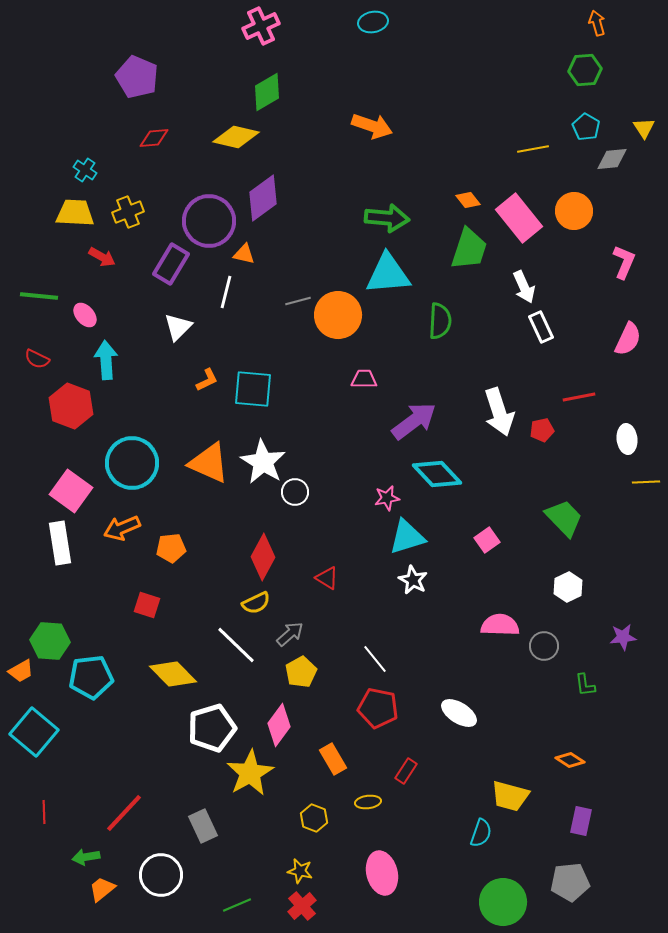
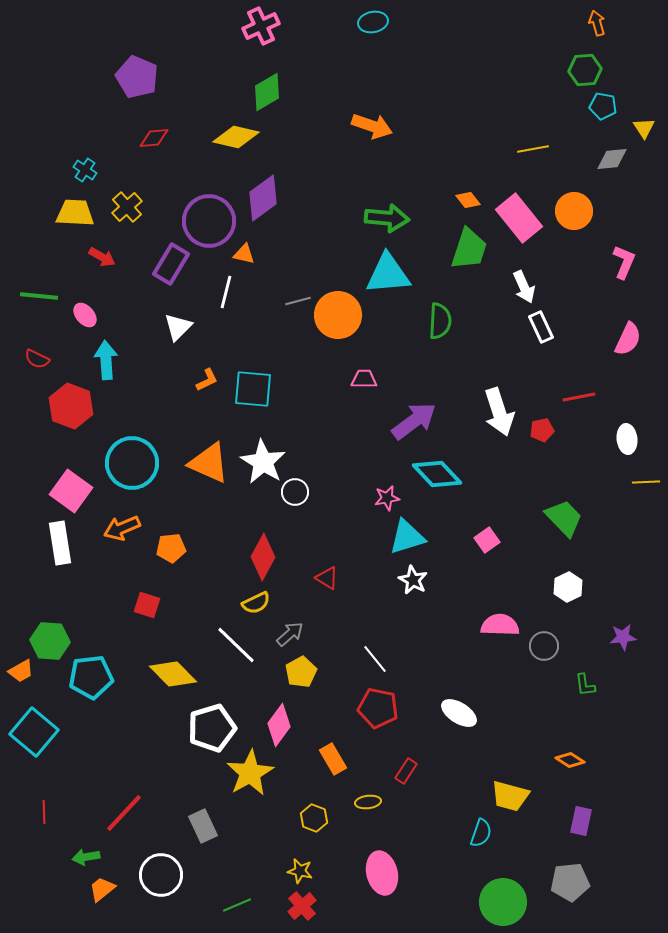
cyan pentagon at (586, 127): moved 17 px right, 21 px up; rotated 20 degrees counterclockwise
yellow cross at (128, 212): moved 1 px left, 5 px up; rotated 20 degrees counterclockwise
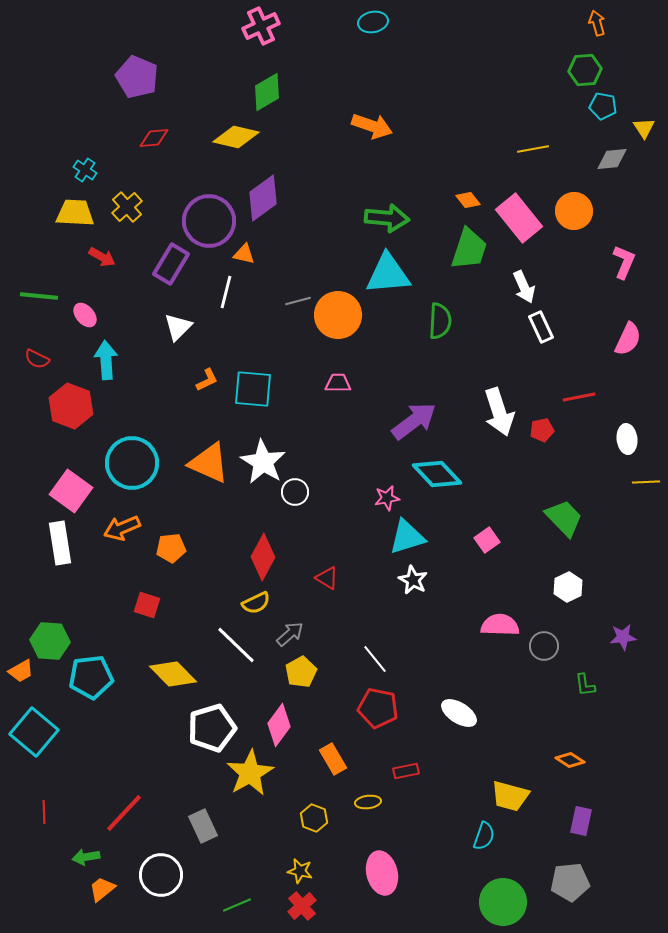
pink trapezoid at (364, 379): moved 26 px left, 4 px down
red rectangle at (406, 771): rotated 45 degrees clockwise
cyan semicircle at (481, 833): moved 3 px right, 3 px down
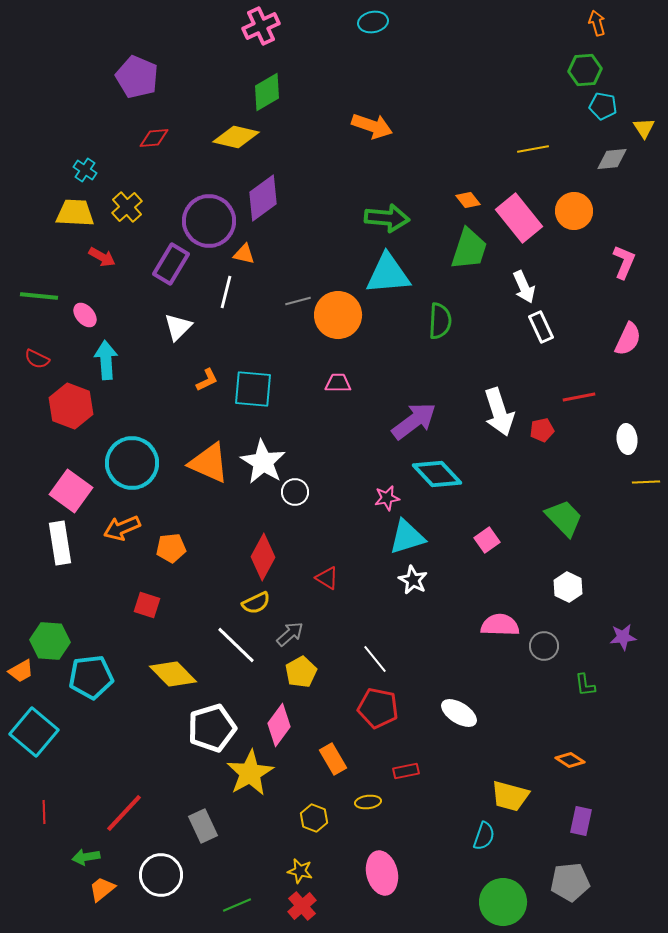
white hexagon at (568, 587): rotated 8 degrees counterclockwise
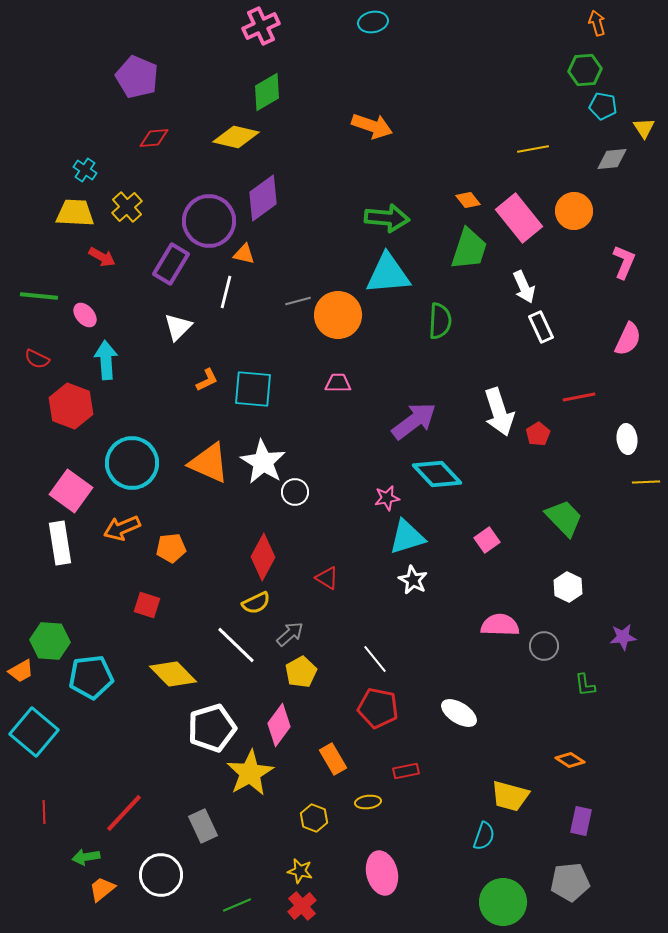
red pentagon at (542, 430): moved 4 px left, 4 px down; rotated 20 degrees counterclockwise
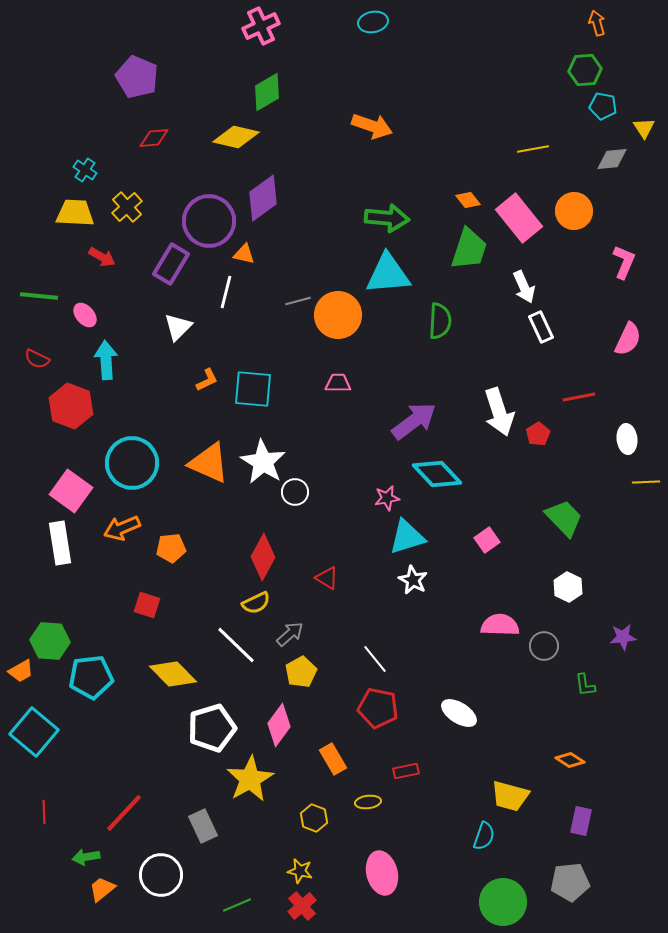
yellow star at (250, 773): moved 6 px down
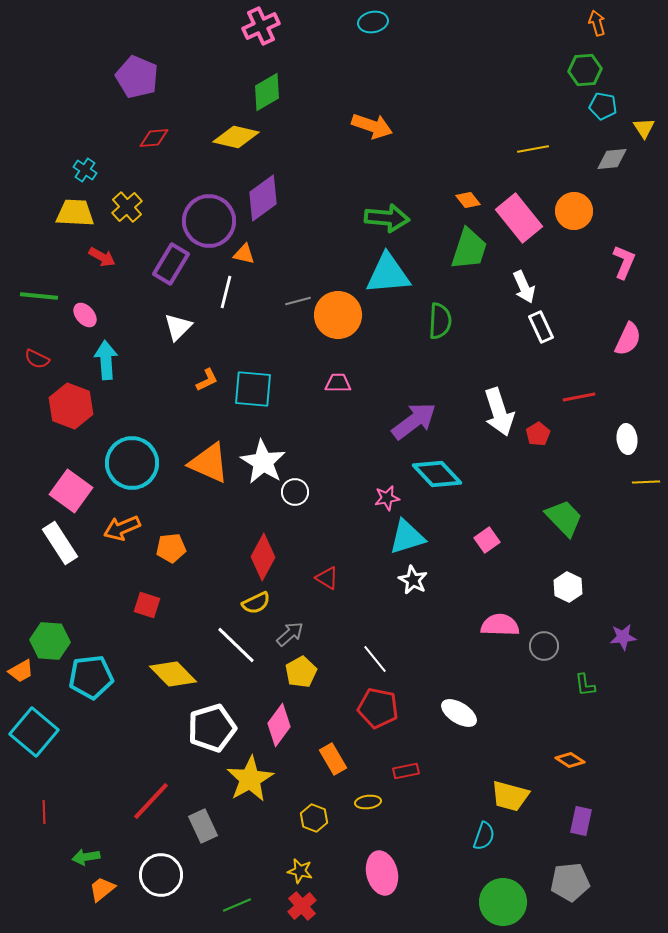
white rectangle at (60, 543): rotated 24 degrees counterclockwise
red line at (124, 813): moved 27 px right, 12 px up
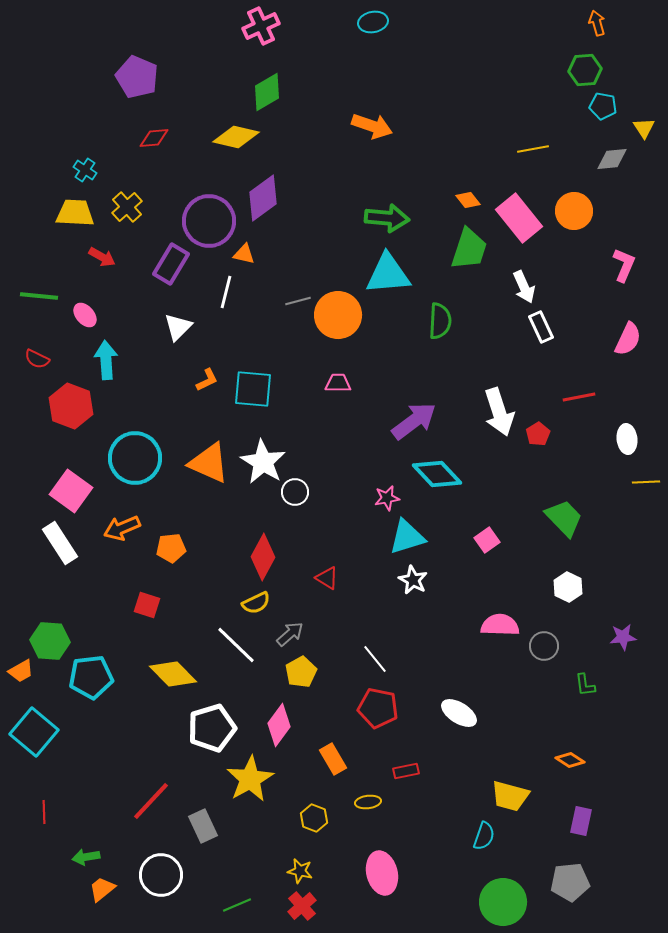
pink L-shape at (624, 262): moved 3 px down
cyan circle at (132, 463): moved 3 px right, 5 px up
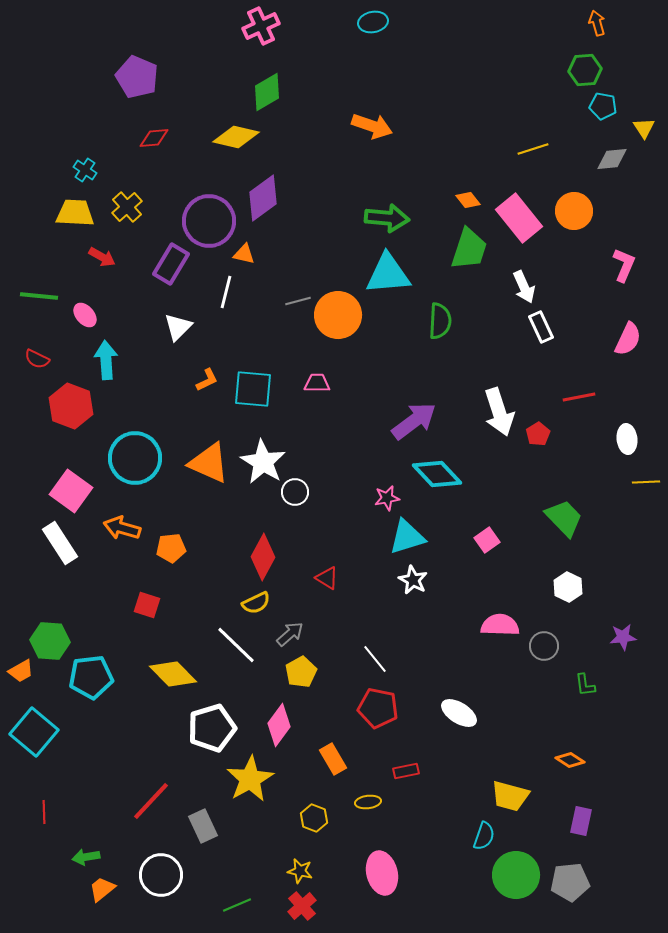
yellow line at (533, 149): rotated 8 degrees counterclockwise
pink trapezoid at (338, 383): moved 21 px left
orange arrow at (122, 528): rotated 39 degrees clockwise
green circle at (503, 902): moved 13 px right, 27 px up
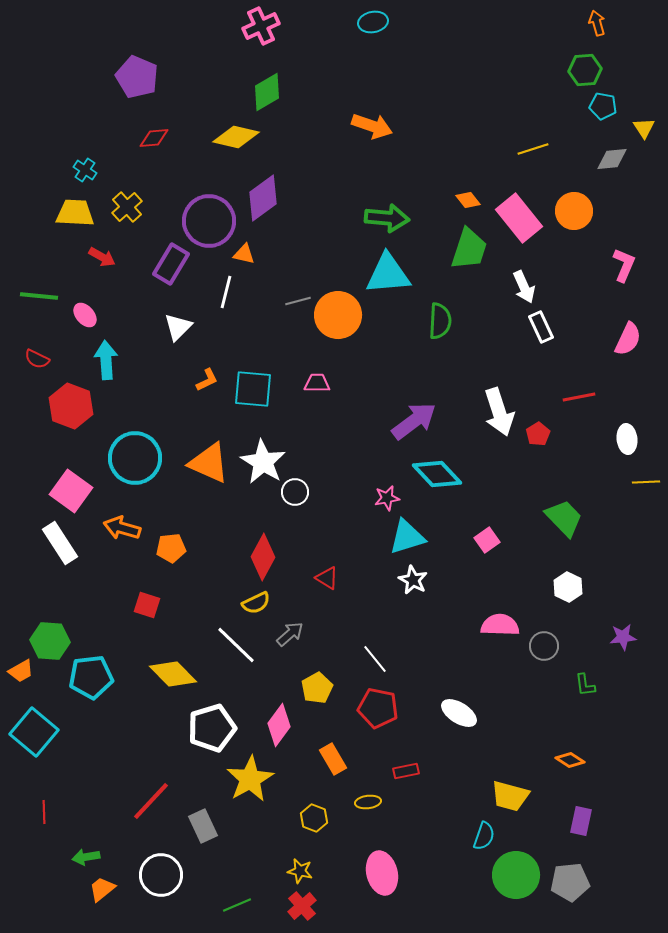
yellow pentagon at (301, 672): moved 16 px right, 16 px down
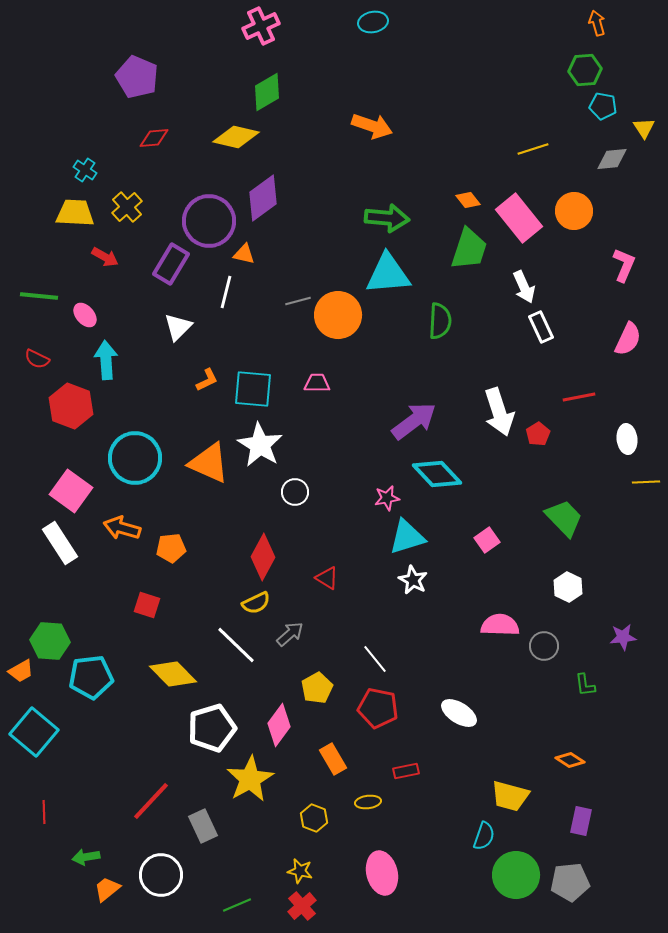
red arrow at (102, 257): moved 3 px right
white star at (263, 462): moved 3 px left, 17 px up
orange trapezoid at (102, 889): moved 5 px right
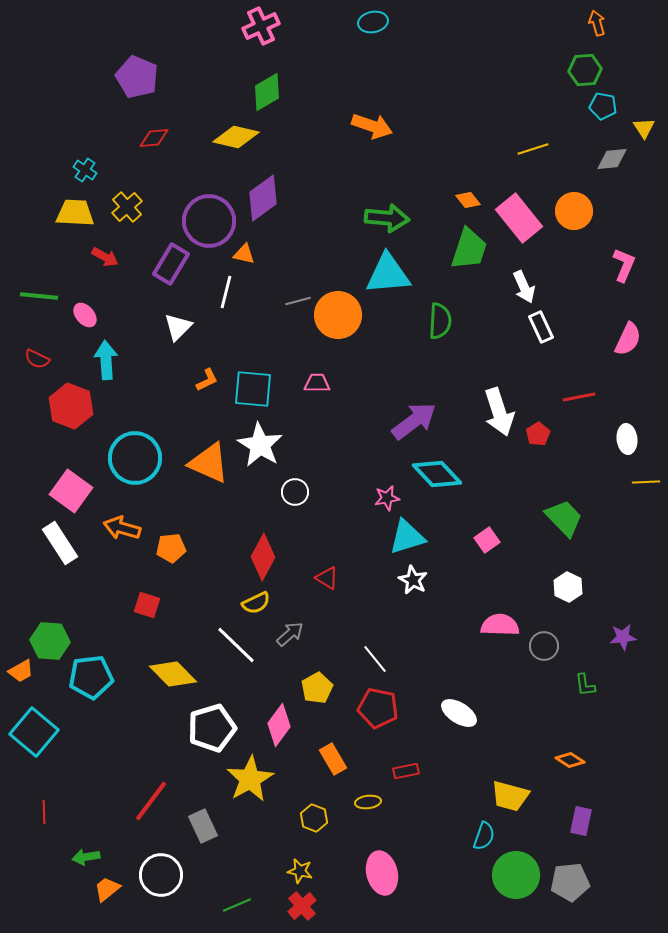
red line at (151, 801): rotated 6 degrees counterclockwise
